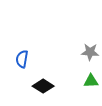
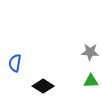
blue semicircle: moved 7 px left, 4 px down
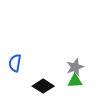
gray star: moved 15 px left, 15 px down; rotated 24 degrees counterclockwise
green triangle: moved 16 px left
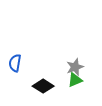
green triangle: moved 1 px up; rotated 21 degrees counterclockwise
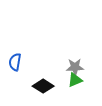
blue semicircle: moved 1 px up
gray star: rotated 18 degrees clockwise
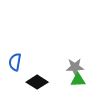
green triangle: moved 3 px right; rotated 21 degrees clockwise
black diamond: moved 6 px left, 4 px up
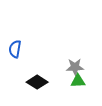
blue semicircle: moved 13 px up
green triangle: moved 1 px down
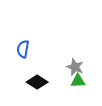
blue semicircle: moved 8 px right
gray star: rotated 24 degrees clockwise
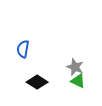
green triangle: rotated 28 degrees clockwise
